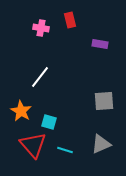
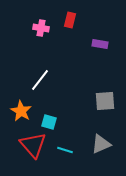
red rectangle: rotated 28 degrees clockwise
white line: moved 3 px down
gray square: moved 1 px right
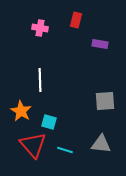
red rectangle: moved 6 px right
pink cross: moved 1 px left
white line: rotated 40 degrees counterclockwise
gray triangle: rotated 30 degrees clockwise
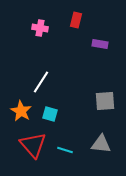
white line: moved 1 px right, 2 px down; rotated 35 degrees clockwise
cyan square: moved 1 px right, 8 px up
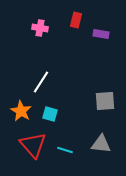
purple rectangle: moved 1 px right, 10 px up
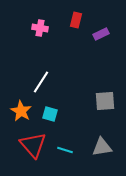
purple rectangle: rotated 35 degrees counterclockwise
gray triangle: moved 1 px right, 3 px down; rotated 15 degrees counterclockwise
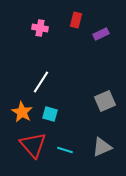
gray square: rotated 20 degrees counterclockwise
orange star: moved 1 px right, 1 px down
gray triangle: rotated 15 degrees counterclockwise
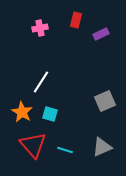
pink cross: rotated 21 degrees counterclockwise
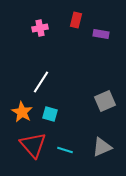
purple rectangle: rotated 35 degrees clockwise
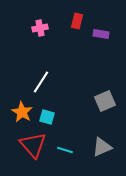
red rectangle: moved 1 px right, 1 px down
cyan square: moved 3 px left, 3 px down
